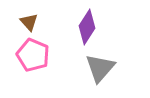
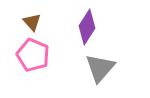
brown triangle: moved 3 px right
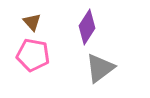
pink pentagon: rotated 12 degrees counterclockwise
gray triangle: rotated 12 degrees clockwise
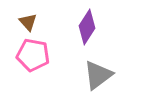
brown triangle: moved 4 px left
gray triangle: moved 2 px left, 7 px down
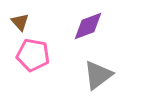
brown triangle: moved 8 px left
purple diamond: moved 1 px right, 1 px up; rotated 36 degrees clockwise
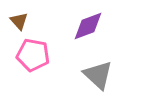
brown triangle: moved 1 px left, 1 px up
gray triangle: rotated 40 degrees counterclockwise
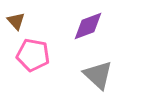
brown triangle: moved 3 px left
